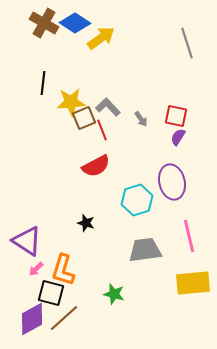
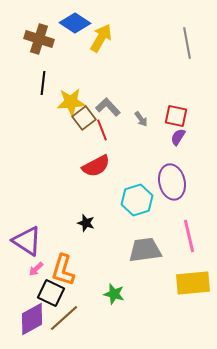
brown cross: moved 5 px left, 16 px down; rotated 12 degrees counterclockwise
yellow arrow: rotated 24 degrees counterclockwise
gray line: rotated 8 degrees clockwise
brown square: rotated 15 degrees counterclockwise
black square: rotated 12 degrees clockwise
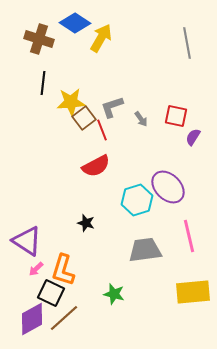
gray L-shape: moved 4 px right; rotated 65 degrees counterclockwise
purple semicircle: moved 15 px right
purple ellipse: moved 4 px left, 5 px down; rotated 32 degrees counterclockwise
yellow rectangle: moved 9 px down
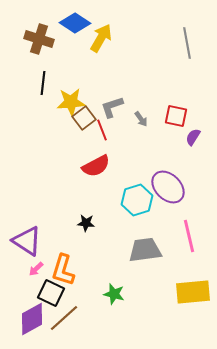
black star: rotated 12 degrees counterclockwise
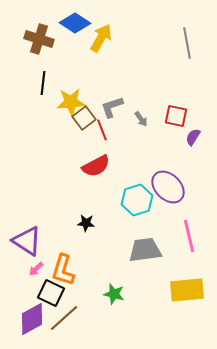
yellow rectangle: moved 6 px left, 2 px up
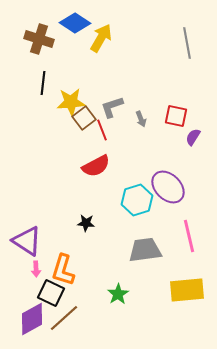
gray arrow: rotated 14 degrees clockwise
pink arrow: rotated 49 degrees counterclockwise
green star: moved 4 px right; rotated 25 degrees clockwise
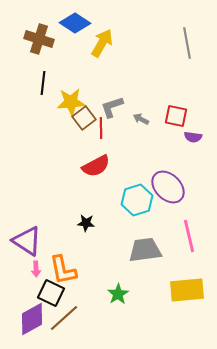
yellow arrow: moved 1 px right, 5 px down
gray arrow: rotated 140 degrees clockwise
red line: moved 1 px left, 2 px up; rotated 20 degrees clockwise
purple semicircle: rotated 114 degrees counterclockwise
orange L-shape: rotated 28 degrees counterclockwise
